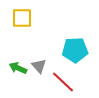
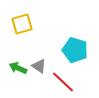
yellow square: moved 6 px down; rotated 15 degrees counterclockwise
cyan pentagon: rotated 20 degrees clockwise
gray triangle: rotated 14 degrees counterclockwise
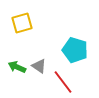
yellow square: moved 1 px up
green arrow: moved 1 px left, 1 px up
red line: rotated 10 degrees clockwise
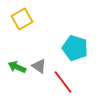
yellow square: moved 4 px up; rotated 15 degrees counterclockwise
cyan pentagon: moved 2 px up
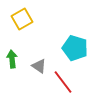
green arrow: moved 5 px left, 8 px up; rotated 60 degrees clockwise
